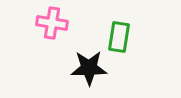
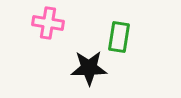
pink cross: moved 4 px left
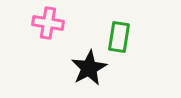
black star: rotated 27 degrees counterclockwise
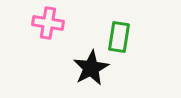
black star: moved 2 px right
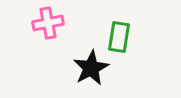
pink cross: rotated 20 degrees counterclockwise
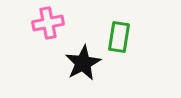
black star: moved 8 px left, 5 px up
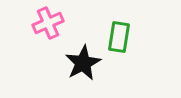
pink cross: rotated 12 degrees counterclockwise
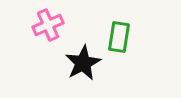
pink cross: moved 2 px down
